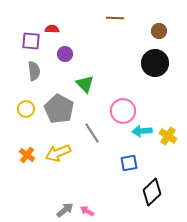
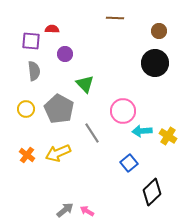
blue square: rotated 30 degrees counterclockwise
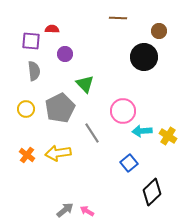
brown line: moved 3 px right
black circle: moved 11 px left, 6 px up
gray pentagon: moved 1 px right, 1 px up; rotated 16 degrees clockwise
yellow arrow: rotated 15 degrees clockwise
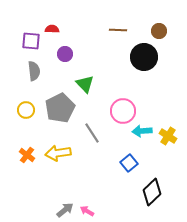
brown line: moved 12 px down
yellow circle: moved 1 px down
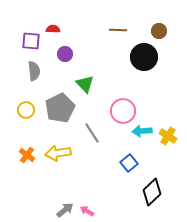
red semicircle: moved 1 px right
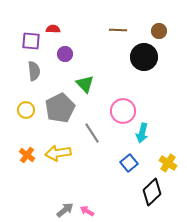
cyan arrow: moved 2 px down; rotated 72 degrees counterclockwise
yellow cross: moved 27 px down
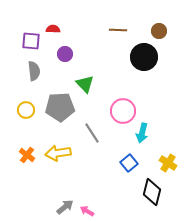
gray pentagon: moved 1 px up; rotated 24 degrees clockwise
black diamond: rotated 32 degrees counterclockwise
gray arrow: moved 3 px up
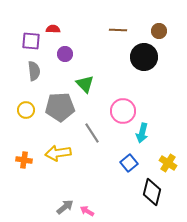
orange cross: moved 3 px left, 5 px down; rotated 28 degrees counterclockwise
